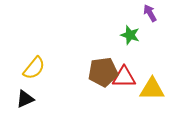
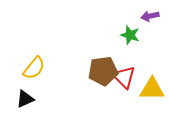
purple arrow: moved 3 px down; rotated 72 degrees counterclockwise
brown pentagon: moved 1 px up
red triangle: rotated 45 degrees clockwise
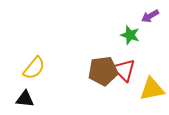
purple arrow: rotated 18 degrees counterclockwise
red triangle: moved 7 px up
yellow triangle: rotated 12 degrees counterclockwise
black triangle: rotated 30 degrees clockwise
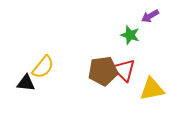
yellow semicircle: moved 9 px right, 1 px up
black triangle: moved 1 px right, 16 px up
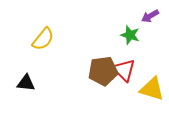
yellow semicircle: moved 28 px up
yellow triangle: rotated 28 degrees clockwise
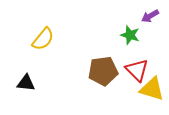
red triangle: moved 13 px right
